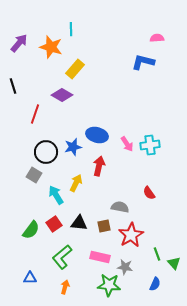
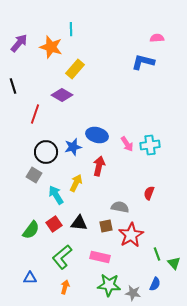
red semicircle: rotated 56 degrees clockwise
brown square: moved 2 px right
gray star: moved 8 px right, 26 px down
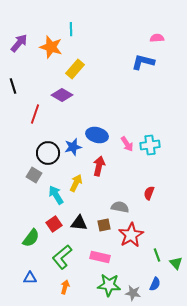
black circle: moved 2 px right, 1 px down
brown square: moved 2 px left, 1 px up
green semicircle: moved 8 px down
green line: moved 1 px down
green triangle: moved 2 px right
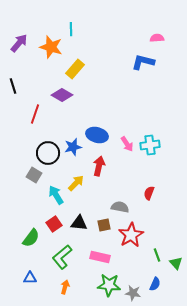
yellow arrow: rotated 18 degrees clockwise
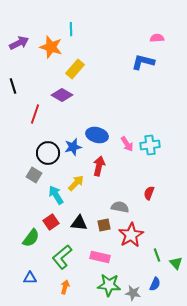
purple arrow: rotated 24 degrees clockwise
red square: moved 3 px left, 2 px up
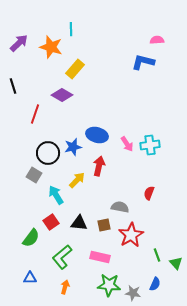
pink semicircle: moved 2 px down
purple arrow: rotated 18 degrees counterclockwise
yellow arrow: moved 1 px right, 3 px up
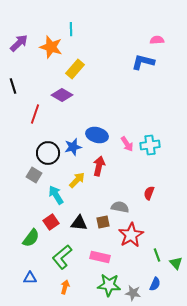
brown square: moved 1 px left, 3 px up
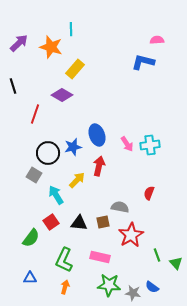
blue ellipse: rotated 55 degrees clockwise
green L-shape: moved 2 px right, 3 px down; rotated 25 degrees counterclockwise
blue semicircle: moved 3 px left, 3 px down; rotated 104 degrees clockwise
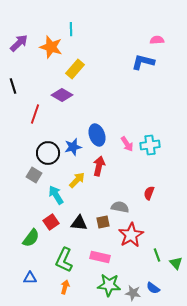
blue semicircle: moved 1 px right, 1 px down
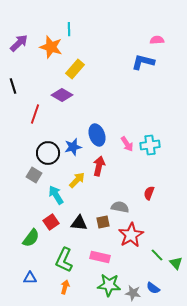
cyan line: moved 2 px left
green line: rotated 24 degrees counterclockwise
